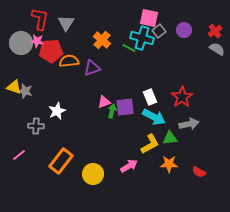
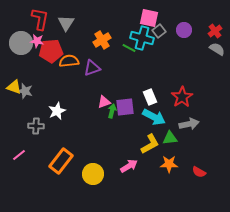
orange cross: rotated 18 degrees clockwise
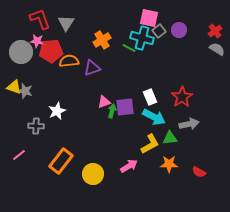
red L-shape: rotated 30 degrees counterclockwise
purple circle: moved 5 px left
gray circle: moved 9 px down
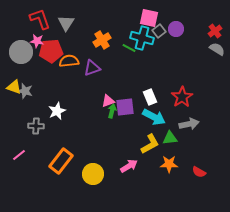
purple circle: moved 3 px left, 1 px up
pink triangle: moved 4 px right, 1 px up
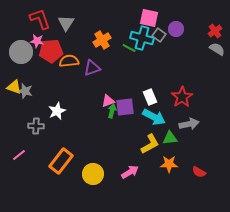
gray square: moved 4 px down; rotated 16 degrees counterclockwise
pink arrow: moved 1 px right, 6 px down
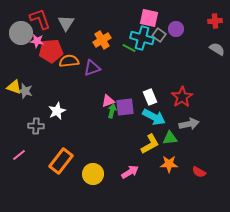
red cross: moved 10 px up; rotated 32 degrees clockwise
gray circle: moved 19 px up
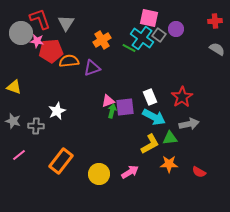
cyan cross: rotated 20 degrees clockwise
gray star: moved 12 px left, 30 px down
yellow circle: moved 6 px right
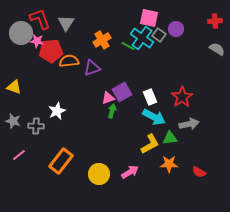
green line: moved 1 px left, 2 px up
pink triangle: moved 3 px up
purple square: moved 3 px left, 15 px up; rotated 24 degrees counterclockwise
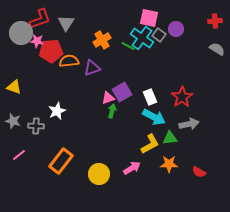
red L-shape: rotated 90 degrees clockwise
pink arrow: moved 2 px right, 4 px up
